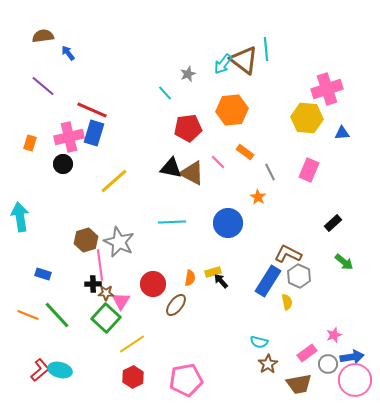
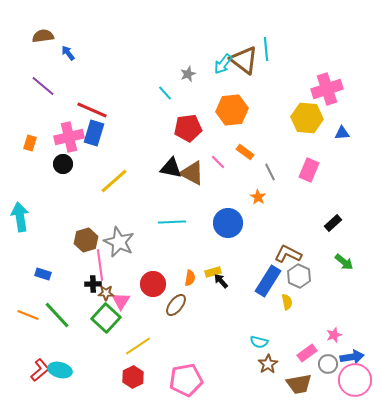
yellow line at (132, 344): moved 6 px right, 2 px down
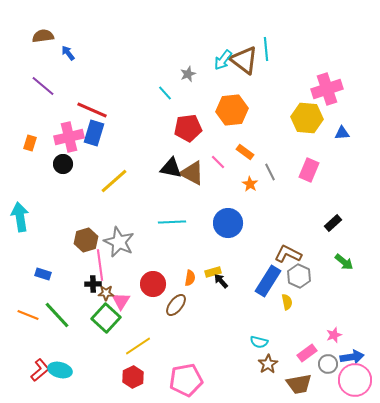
cyan arrow at (223, 64): moved 4 px up
orange star at (258, 197): moved 8 px left, 13 px up
